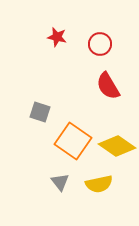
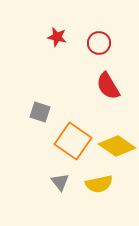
red circle: moved 1 px left, 1 px up
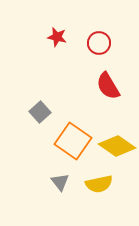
gray square: rotated 30 degrees clockwise
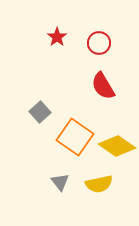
red star: rotated 24 degrees clockwise
red semicircle: moved 5 px left
orange square: moved 2 px right, 4 px up
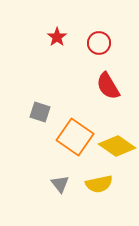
red semicircle: moved 5 px right
gray square: rotated 30 degrees counterclockwise
gray triangle: moved 2 px down
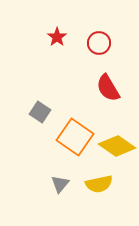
red semicircle: moved 2 px down
gray square: rotated 15 degrees clockwise
gray triangle: rotated 18 degrees clockwise
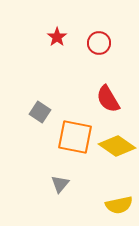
red semicircle: moved 11 px down
orange square: rotated 24 degrees counterclockwise
yellow semicircle: moved 20 px right, 21 px down
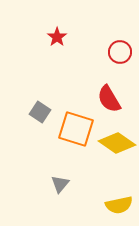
red circle: moved 21 px right, 9 px down
red semicircle: moved 1 px right
orange square: moved 1 px right, 8 px up; rotated 6 degrees clockwise
yellow diamond: moved 3 px up
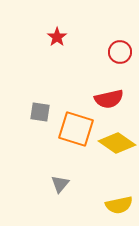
red semicircle: rotated 72 degrees counterclockwise
gray square: rotated 25 degrees counterclockwise
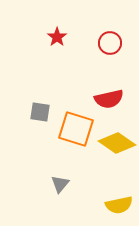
red circle: moved 10 px left, 9 px up
